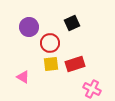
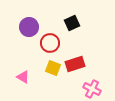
yellow square: moved 2 px right, 4 px down; rotated 28 degrees clockwise
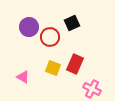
red circle: moved 6 px up
red rectangle: rotated 48 degrees counterclockwise
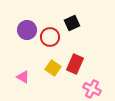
purple circle: moved 2 px left, 3 px down
yellow square: rotated 14 degrees clockwise
